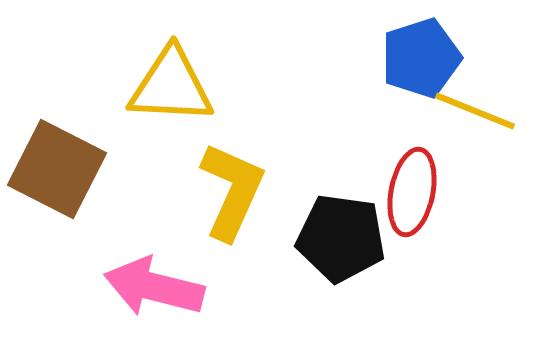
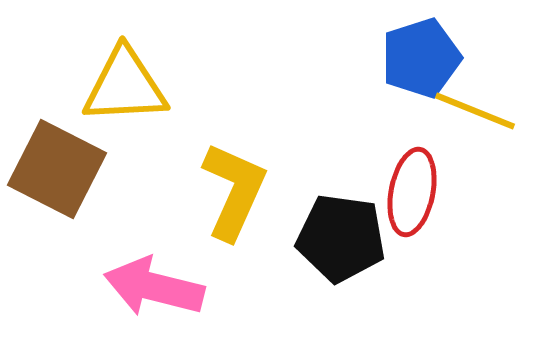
yellow triangle: moved 46 px left; rotated 6 degrees counterclockwise
yellow L-shape: moved 2 px right
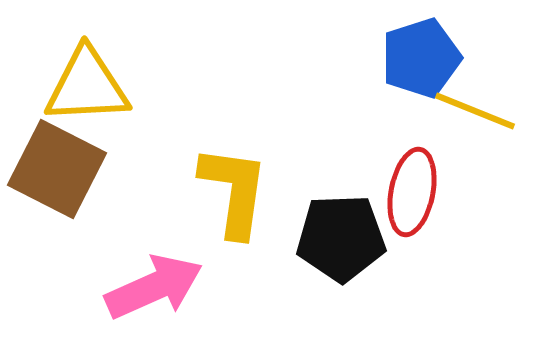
yellow triangle: moved 38 px left
yellow L-shape: rotated 16 degrees counterclockwise
black pentagon: rotated 10 degrees counterclockwise
pink arrow: rotated 142 degrees clockwise
